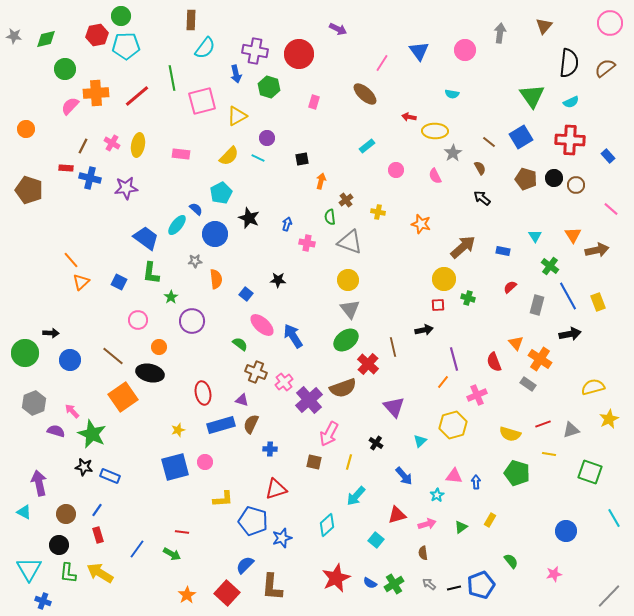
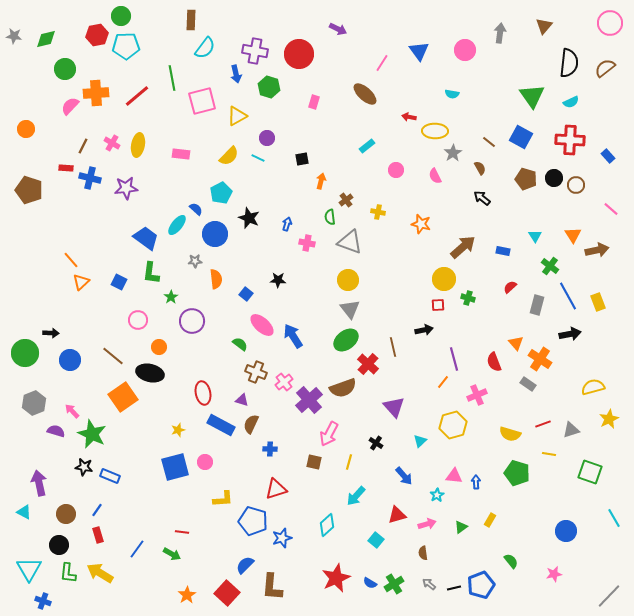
blue square at (521, 137): rotated 30 degrees counterclockwise
blue rectangle at (221, 425): rotated 44 degrees clockwise
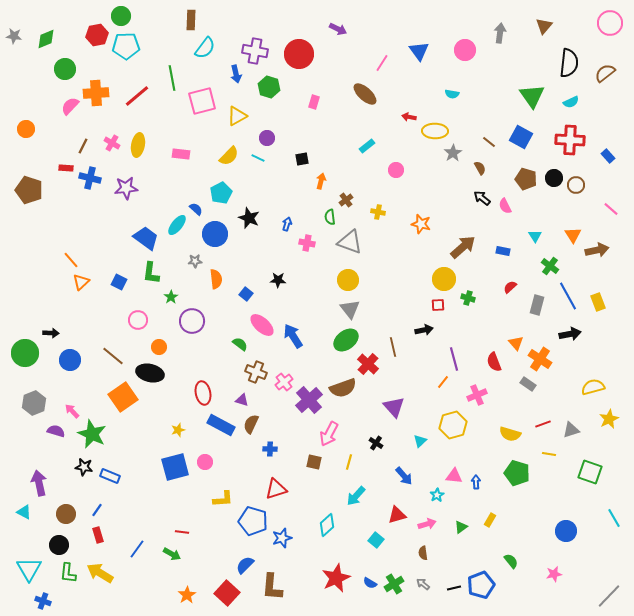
green diamond at (46, 39): rotated 10 degrees counterclockwise
brown semicircle at (605, 68): moved 5 px down
pink semicircle at (435, 176): moved 70 px right, 30 px down
gray arrow at (429, 584): moved 6 px left
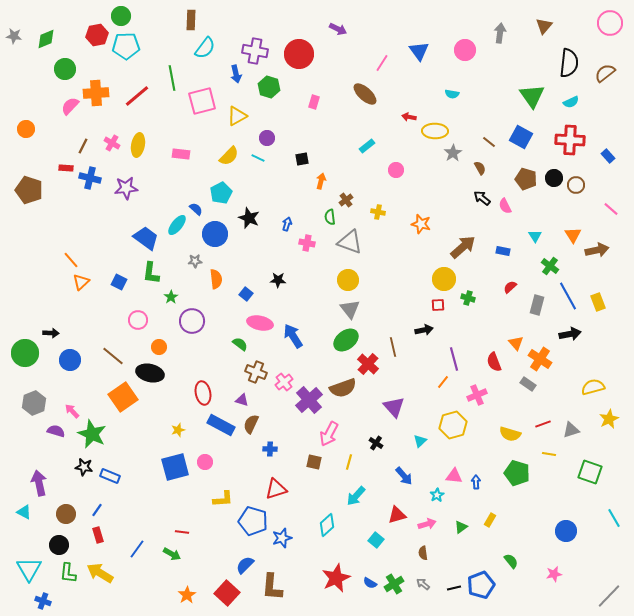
pink ellipse at (262, 325): moved 2 px left, 2 px up; rotated 30 degrees counterclockwise
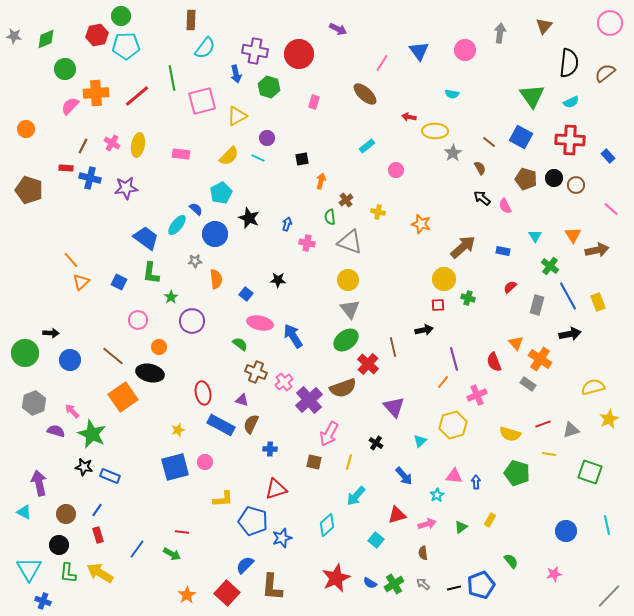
cyan line at (614, 518): moved 7 px left, 7 px down; rotated 18 degrees clockwise
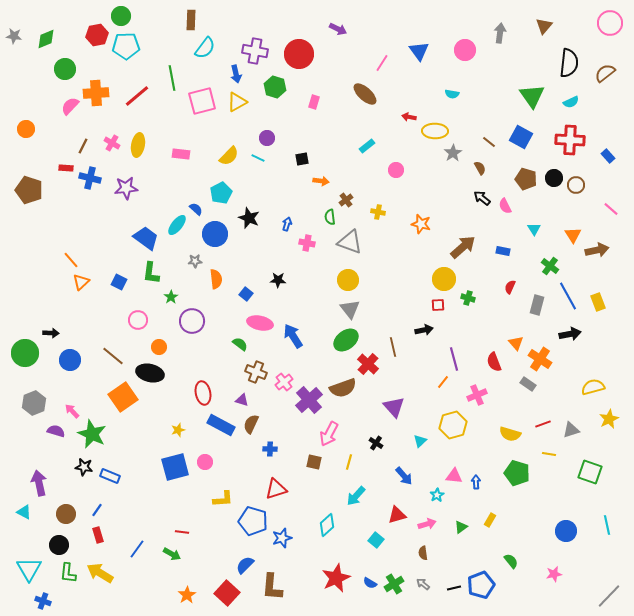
green hexagon at (269, 87): moved 6 px right
yellow triangle at (237, 116): moved 14 px up
orange arrow at (321, 181): rotated 84 degrees clockwise
cyan triangle at (535, 236): moved 1 px left, 7 px up
red semicircle at (510, 287): rotated 24 degrees counterclockwise
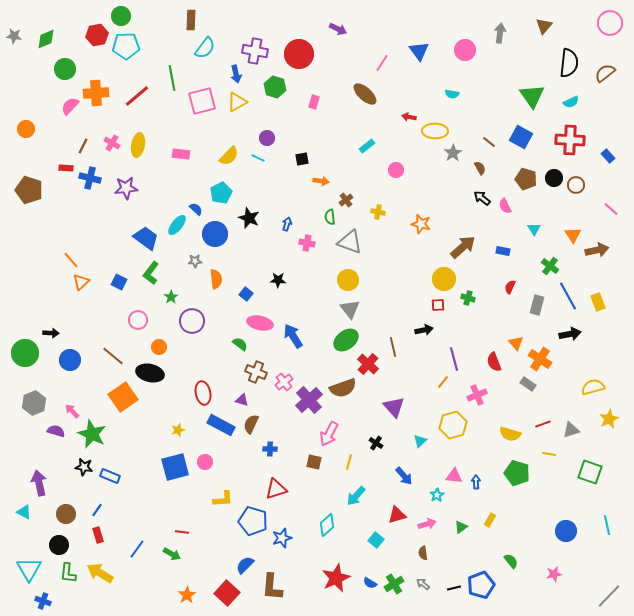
green L-shape at (151, 273): rotated 30 degrees clockwise
